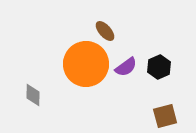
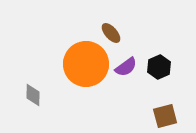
brown ellipse: moved 6 px right, 2 px down
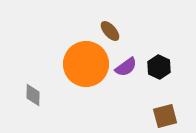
brown ellipse: moved 1 px left, 2 px up
black hexagon: rotated 10 degrees counterclockwise
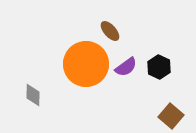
brown square: moved 6 px right; rotated 35 degrees counterclockwise
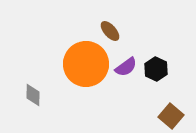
black hexagon: moved 3 px left, 2 px down
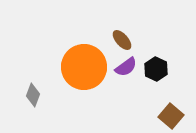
brown ellipse: moved 12 px right, 9 px down
orange circle: moved 2 px left, 3 px down
gray diamond: rotated 20 degrees clockwise
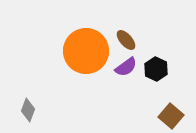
brown ellipse: moved 4 px right
orange circle: moved 2 px right, 16 px up
gray diamond: moved 5 px left, 15 px down
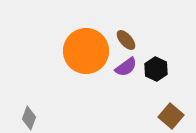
gray diamond: moved 1 px right, 8 px down
